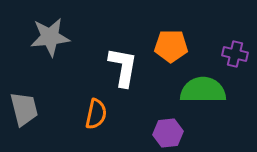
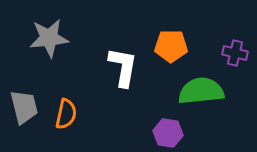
gray star: moved 1 px left, 1 px down
purple cross: moved 1 px up
green semicircle: moved 2 px left, 1 px down; rotated 6 degrees counterclockwise
gray trapezoid: moved 2 px up
orange semicircle: moved 30 px left
purple hexagon: rotated 16 degrees clockwise
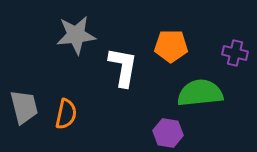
gray star: moved 27 px right, 3 px up
green semicircle: moved 1 px left, 2 px down
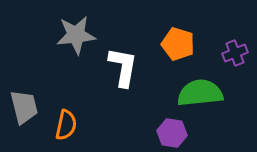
orange pentagon: moved 7 px right, 2 px up; rotated 16 degrees clockwise
purple cross: rotated 35 degrees counterclockwise
orange semicircle: moved 11 px down
purple hexagon: moved 4 px right
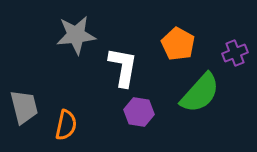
orange pentagon: rotated 12 degrees clockwise
green semicircle: rotated 138 degrees clockwise
purple hexagon: moved 33 px left, 21 px up
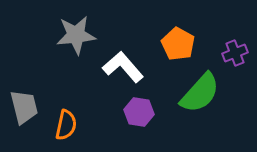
white L-shape: rotated 51 degrees counterclockwise
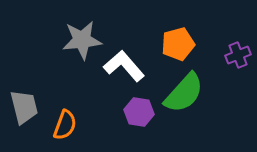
gray star: moved 6 px right, 5 px down
orange pentagon: rotated 28 degrees clockwise
purple cross: moved 3 px right, 2 px down
white L-shape: moved 1 px right, 1 px up
green semicircle: moved 16 px left
orange semicircle: moved 1 px left; rotated 8 degrees clockwise
